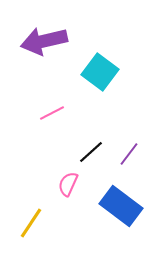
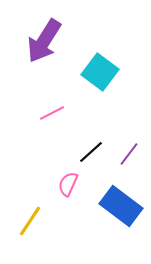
purple arrow: rotated 45 degrees counterclockwise
yellow line: moved 1 px left, 2 px up
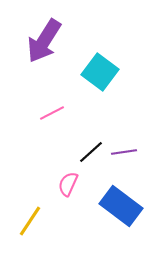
purple line: moved 5 px left, 2 px up; rotated 45 degrees clockwise
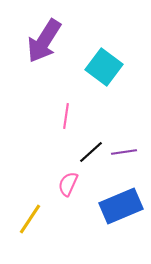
cyan square: moved 4 px right, 5 px up
pink line: moved 14 px right, 3 px down; rotated 55 degrees counterclockwise
blue rectangle: rotated 60 degrees counterclockwise
yellow line: moved 2 px up
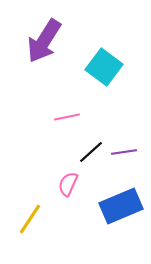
pink line: moved 1 px right, 1 px down; rotated 70 degrees clockwise
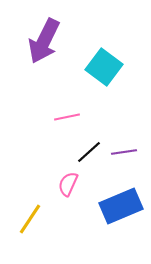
purple arrow: rotated 6 degrees counterclockwise
black line: moved 2 px left
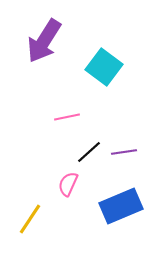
purple arrow: rotated 6 degrees clockwise
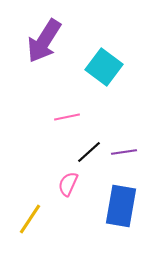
blue rectangle: rotated 57 degrees counterclockwise
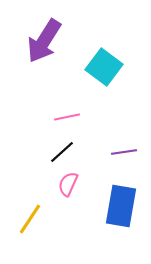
black line: moved 27 px left
